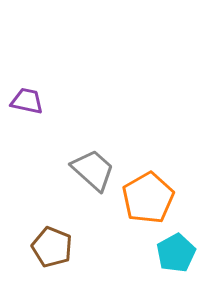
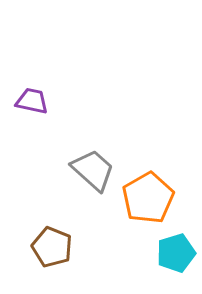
purple trapezoid: moved 5 px right
cyan pentagon: rotated 12 degrees clockwise
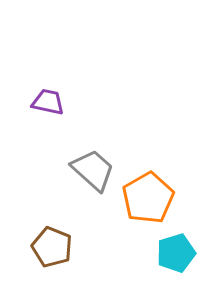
purple trapezoid: moved 16 px right, 1 px down
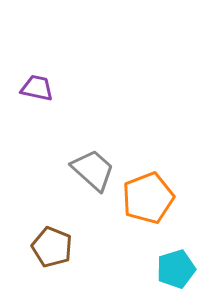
purple trapezoid: moved 11 px left, 14 px up
orange pentagon: rotated 9 degrees clockwise
cyan pentagon: moved 16 px down
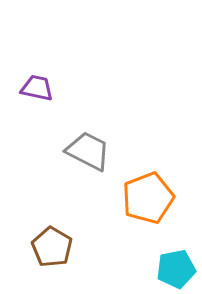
gray trapezoid: moved 5 px left, 19 px up; rotated 15 degrees counterclockwise
brown pentagon: rotated 9 degrees clockwise
cyan pentagon: rotated 6 degrees clockwise
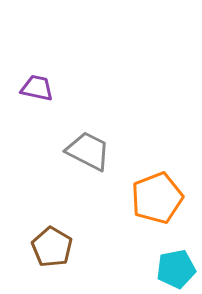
orange pentagon: moved 9 px right
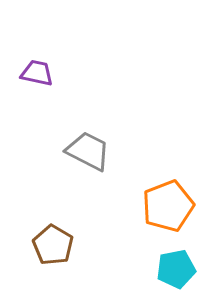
purple trapezoid: moved 15 px up
orange pentagon: moved 11 px right, 8 px down
brown pentagon: moved 1 px right, 2 px up
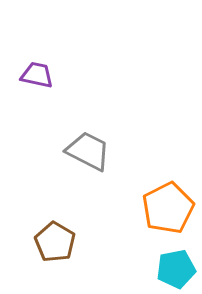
purple trapezoid: moved 2 px down
orange pentagon: moved 2 px down; rotated 6 degrees counterclockwise
brown pentagon: moved 2 px right, 3 px up
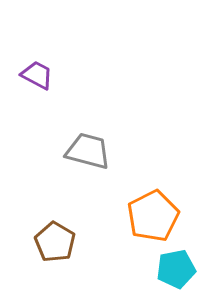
purple trapezoid: rotated 16 degrees clockwise
gray trapezoid: rotated 12 degrees counterclockwise
orange pentagon: moved 15 px left, 8 px down
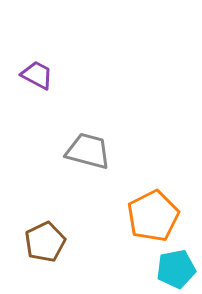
brown pentagon: moved 10 px left; rotated 15 degrees clockwise
